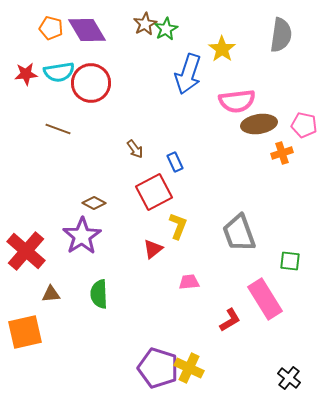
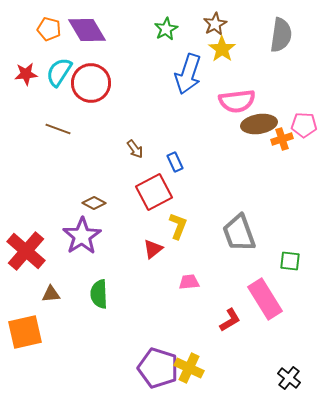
brown star: moved 70 px right
orange pentagon: moved 2 px left, 1 px down
cyan semicircle: rotated 132 degrees clockwise
pink pentagon: rotated 10 degrees counterclockwise
orange cross: moved 14 px up
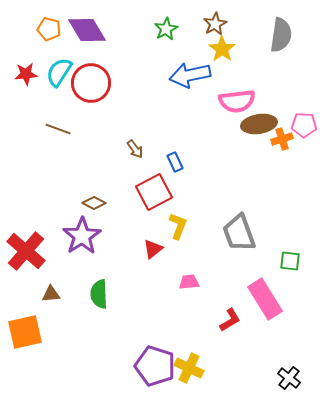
blue arrow: moved 2 px right, 1 px down; rotated 60 degrees clockwise
purple pentagon: moved 3 px left, 2 px up
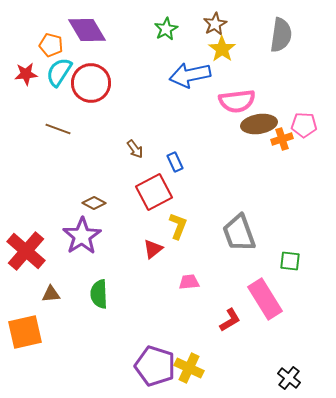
orange pentagon: moved 2 px right, 16 px down
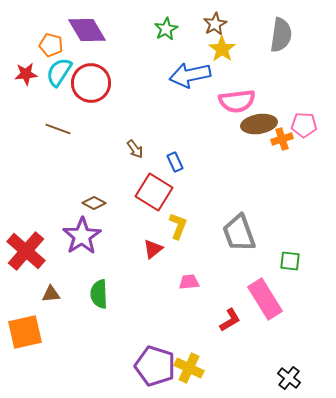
red square: rotated 30 degrees counterclockwise
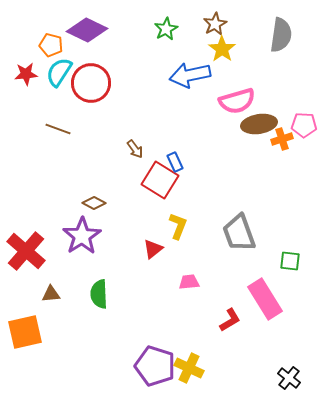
purple diamond: rotated 33 degrees counterclockwise
pink semicircle: rotated 9 degrees counterclockwise
red square: moved 6 px right, 12 px up
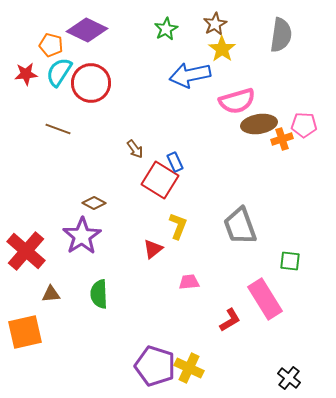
gray trapezoid: moved 1 px right, 7 px up
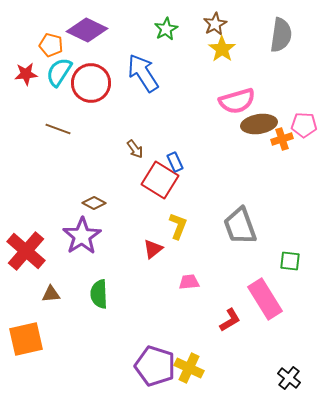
blue arrow: moved 47 px left, 2 px up; rotated 69 degrees clockwise
orange square: moved 1 px right, 7 px down
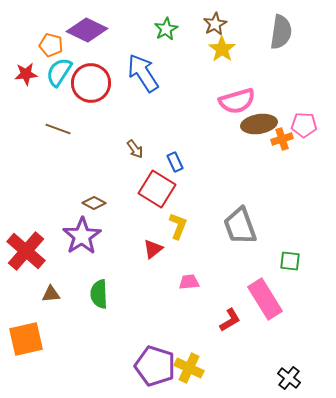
gray semicircle: moved 3 px up
red square: moved 3 px left, 9 px down
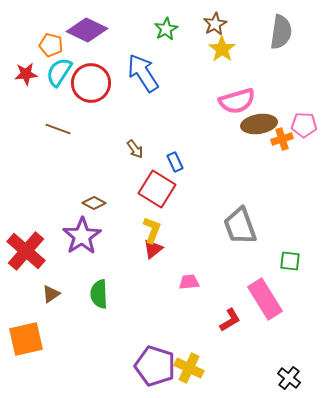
yellow L-shape: moved 26 px left, 4 px down
brown triangle: rotated 30 degrees counterclockwise
